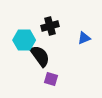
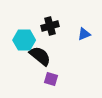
blue triangle: moved 4 px up
black semicircle: rotated 15 degrees counterclockwise
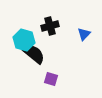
blue triangle: rotated 24 degrees counterclockwise
cyan hexagon: rotated 15 degrees clockwise
black semicircle: moved 6 px left, 2 px up
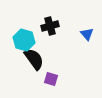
blue triangle: moved 3 px right; rotated 24 degrees counterclockwise
black semicircle: moved 5 px down; rotated 15 degrees clockwise
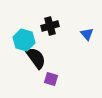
black semicircle: moved 2 px right, 1 px up
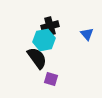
cyan hexagon: moved 20 px right; rotated 25 degrees counterclockwise
black semicircle: moved 1 px right
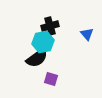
cyan hexagon: moved 1 px left, 2 px down
black semicircle: rotated 90 degrees clockwise
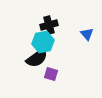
black cross: moved 1 px left, 1 px up
purple square: moved 5 px up
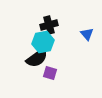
purple square: moved 1 px left, 1 px up
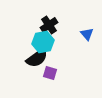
black cross: rotated 18 degrees counterclockwise
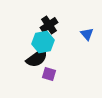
purple square: moved 1 px left, 1 px down
